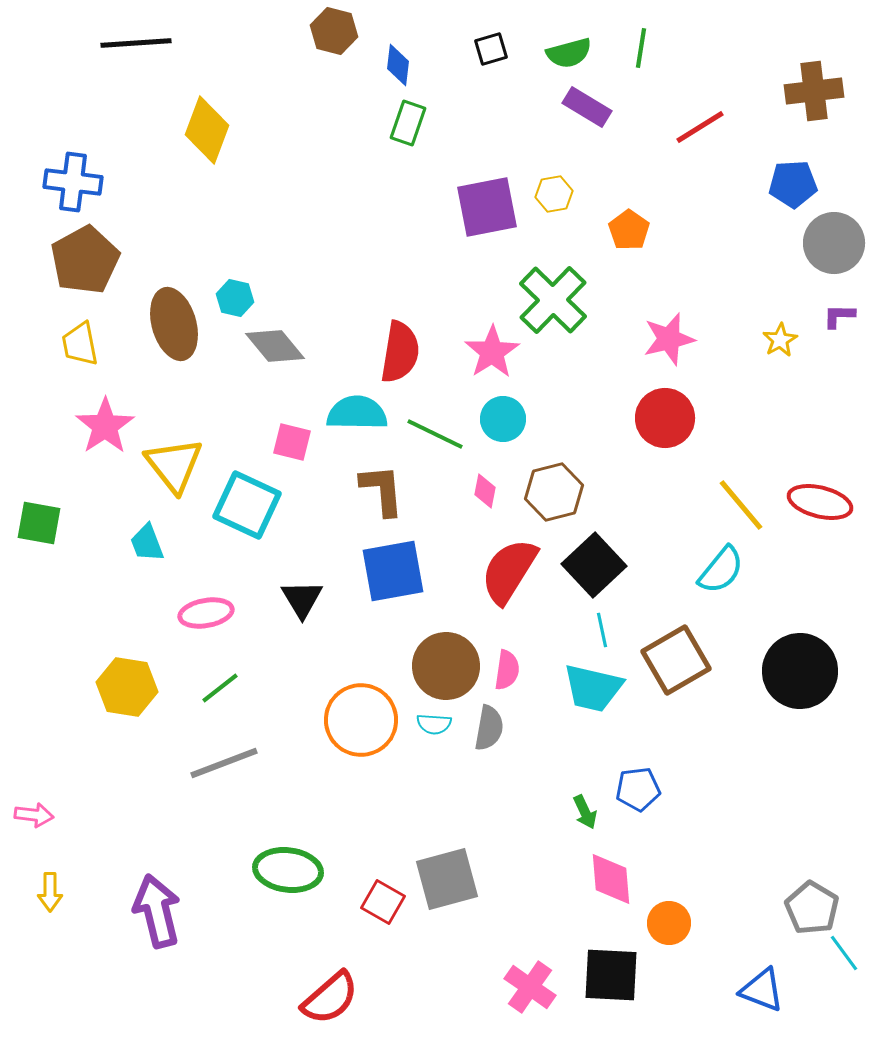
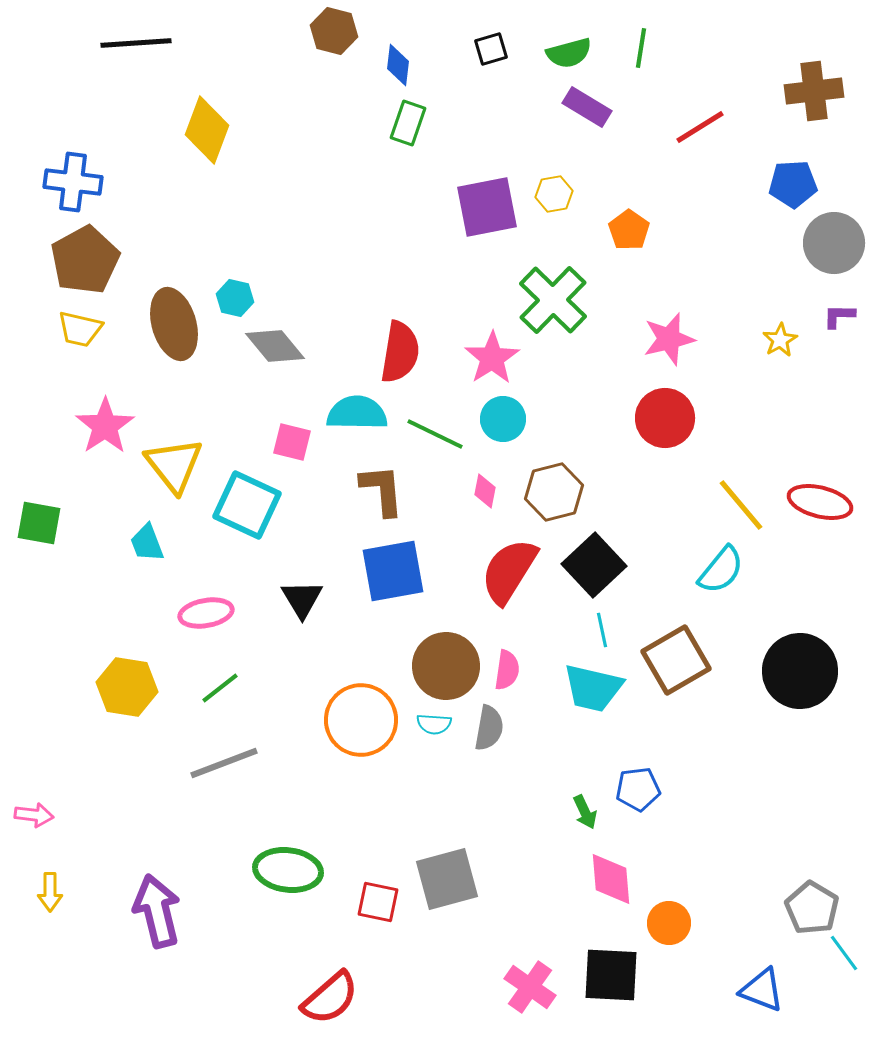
yellow trapezoid at (80, 344): moved 15 px up; rotated 66 degrees counterclockwise
pink star at (492, 352): moved 6 px down
red square at (383, 902): moved 5 px left; rotated 18 degrees counterclockwise
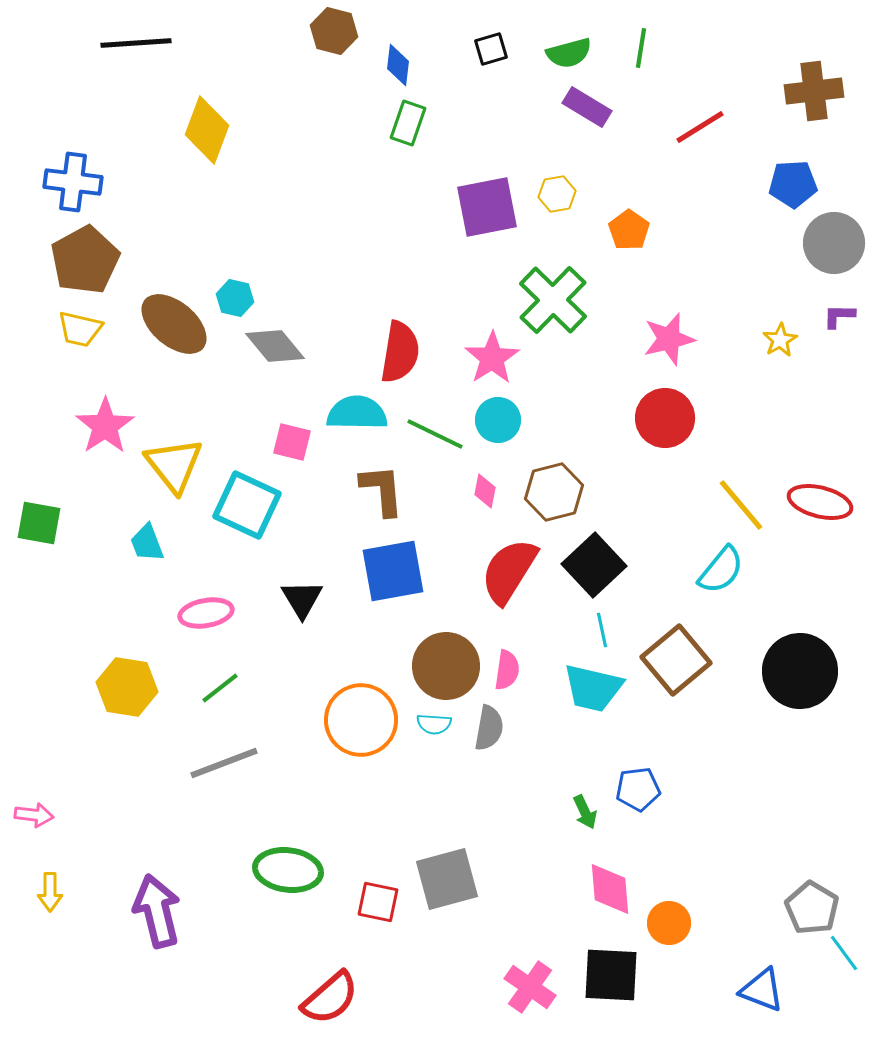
yellow hexagon at (554, 194): moved 3 px right
brown ellipse at (174, 324): rotated 34 degrees counterclockwise
cyan circle at (503, 419): moved 5 px left, 1 px down
brown square at (676, 660): rotated 10 degrees counterclockwise
pink diamond at (611, 879): moved 1 px left, 10 px down
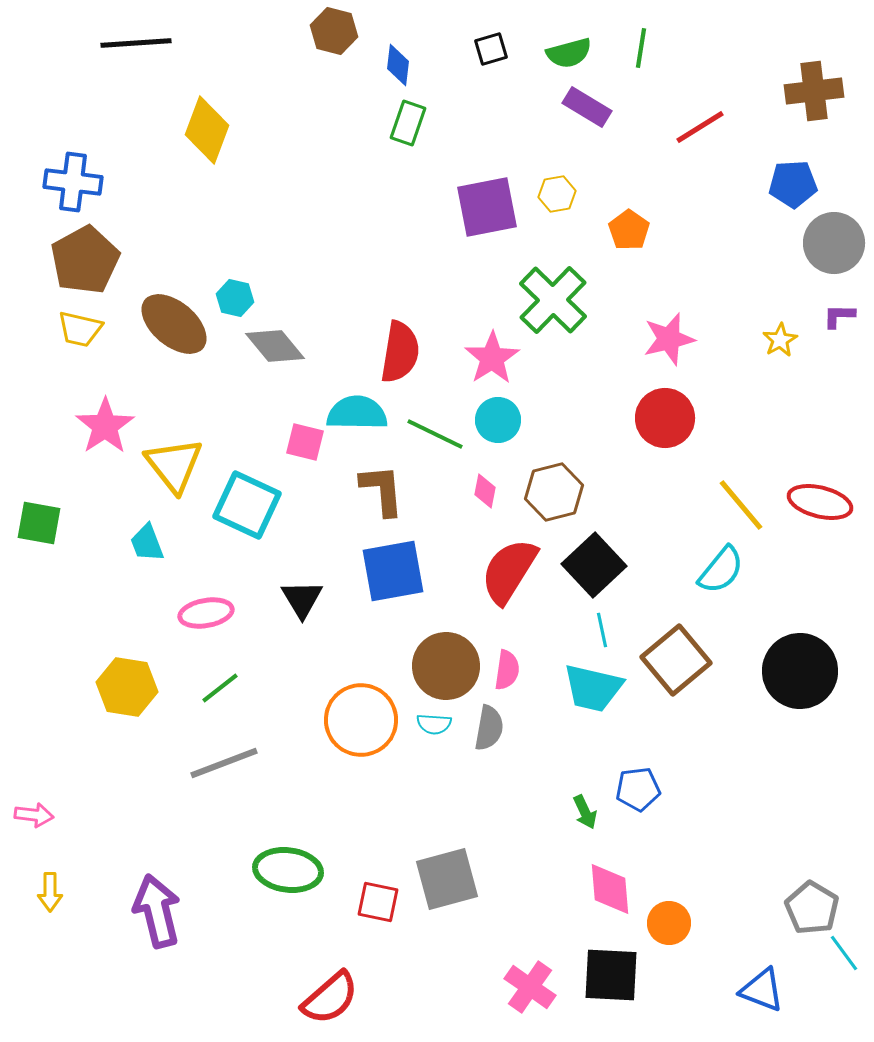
pink square at (292, 442): moved 13 px right
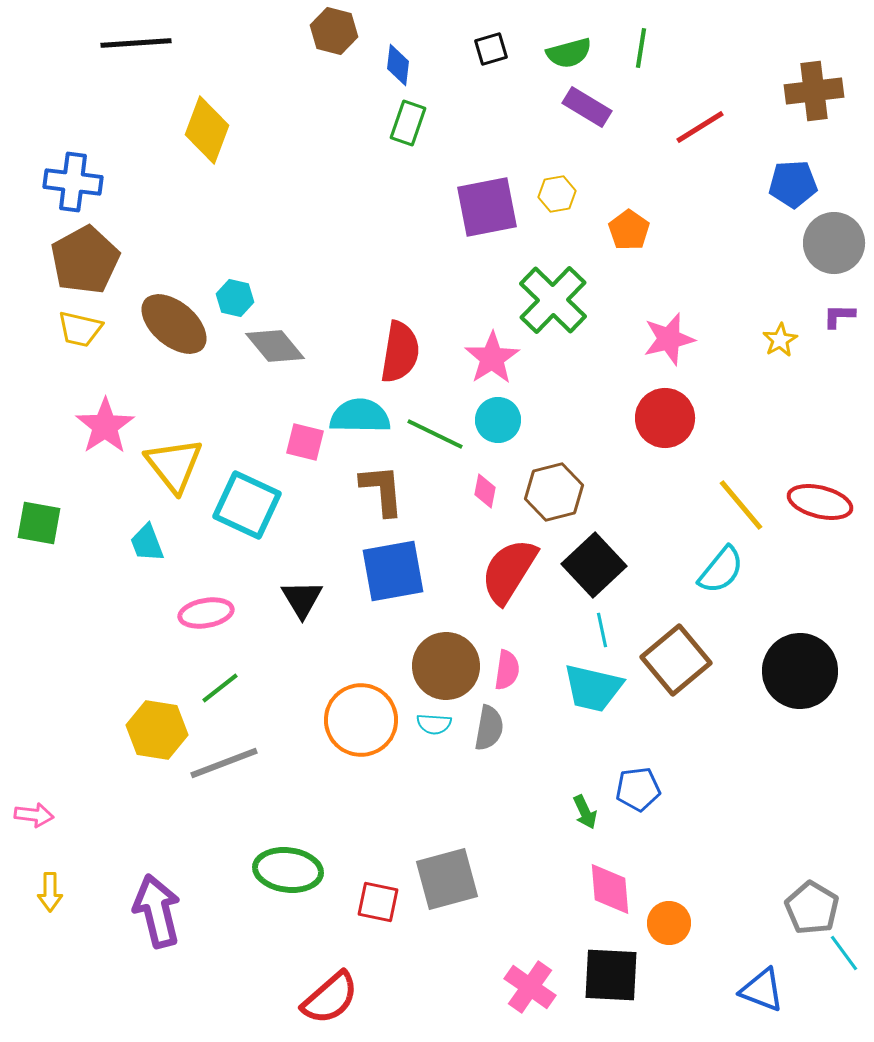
cyan semicircle at (357, 413): moved 3 px right, 3 px down
yellow hexagon at (127, 687): moved 30 px right, 43 px down
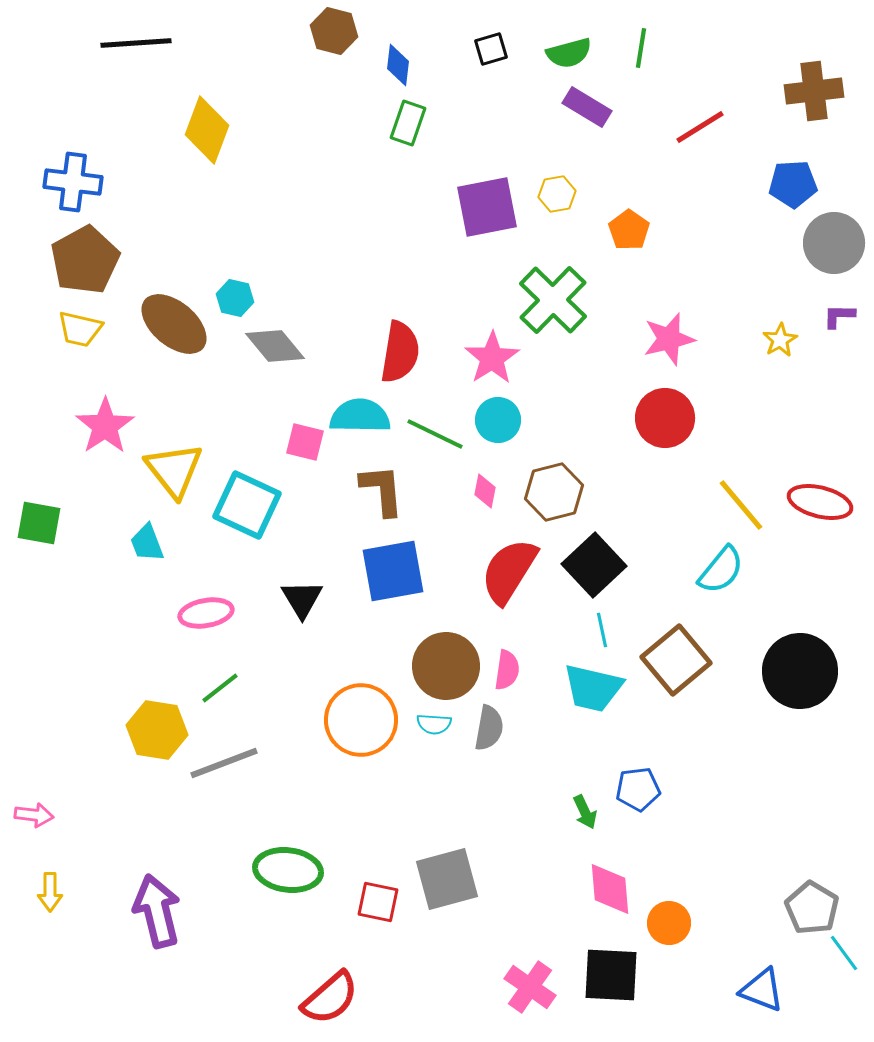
yellow triangle at (174, 465): moved 5 px down
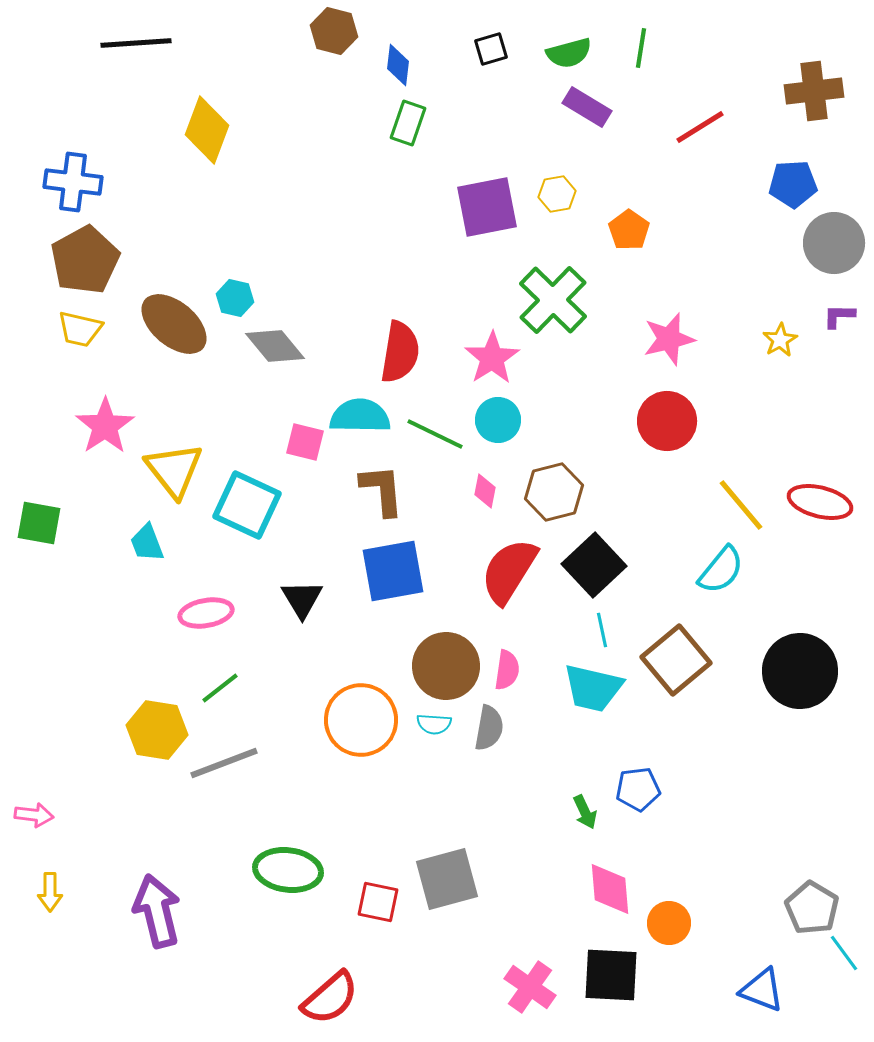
red circle at (665, 418): moved 2 px right, 3 px down
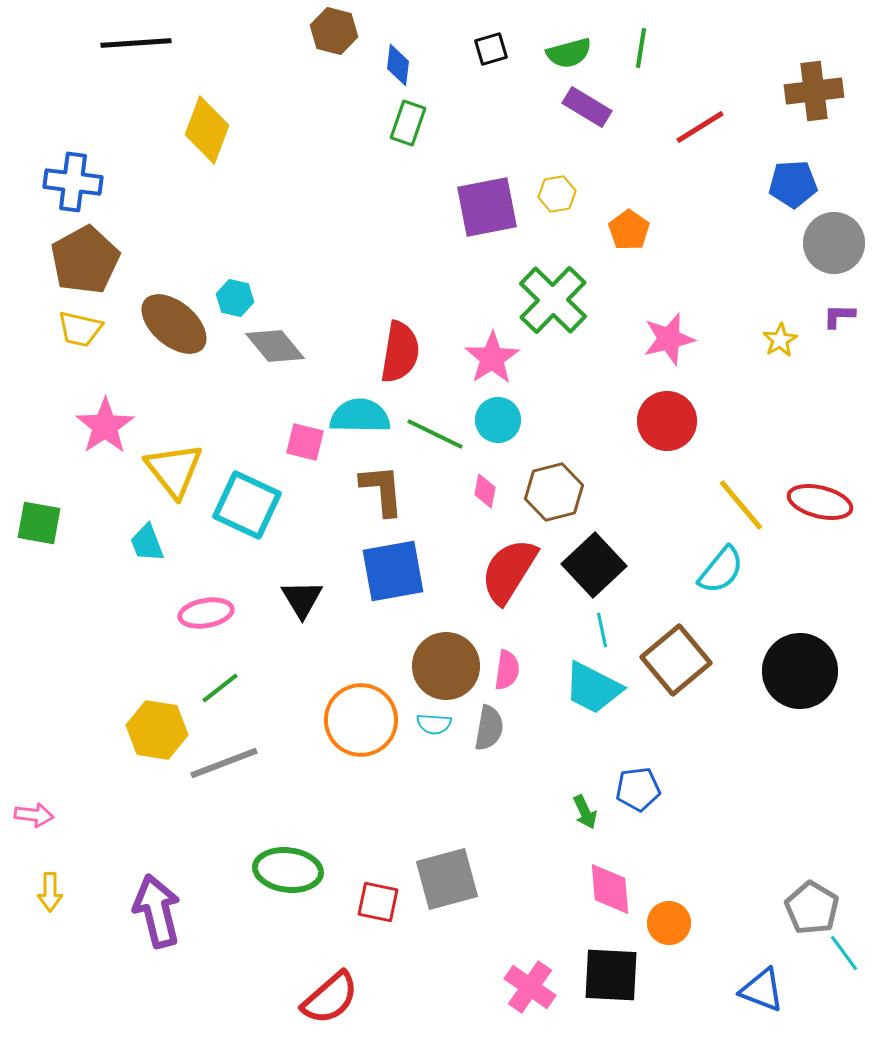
cyan trapezoid at (593, 688): rotated 14 degrees clockwise
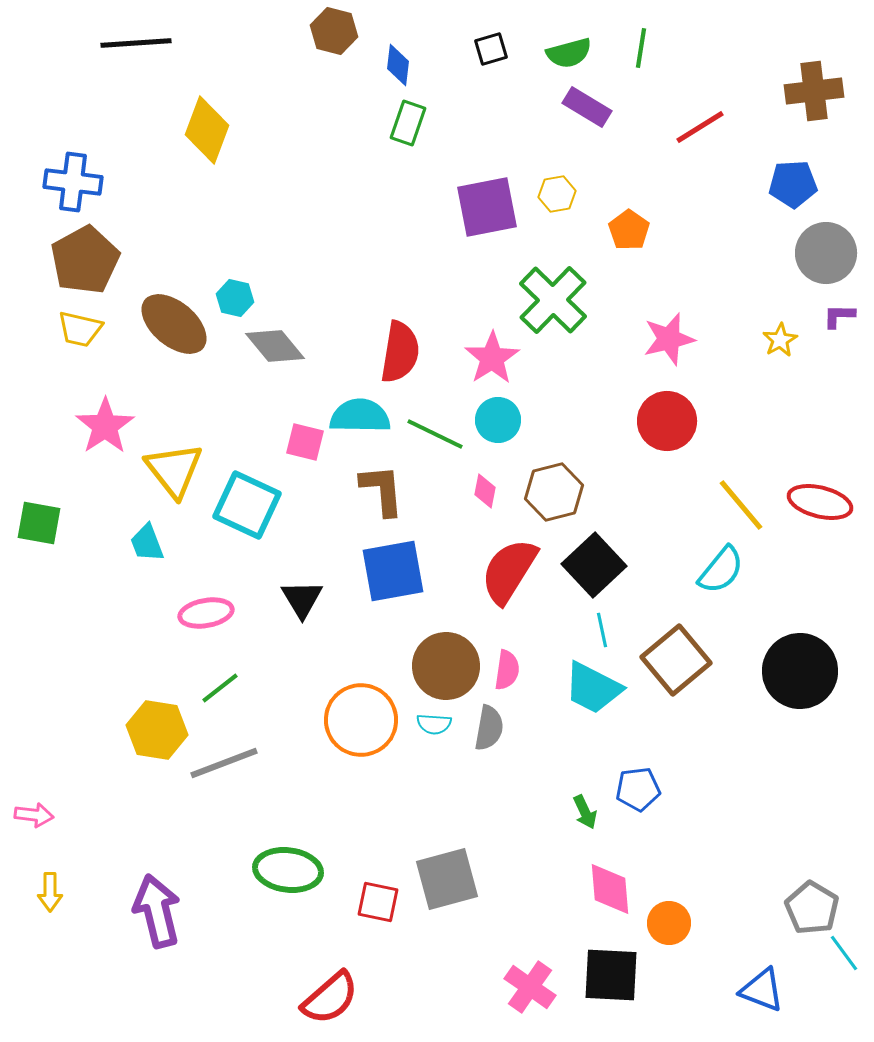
gray circle at (834, 243): moved 8 px left, 10 px down
